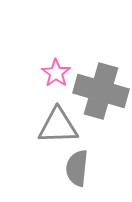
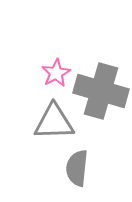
pink star: rotated 8 degrees clockwise
gray triangle: moved 4 px left, 4 px up
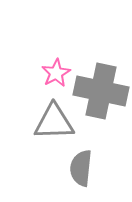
gray cross: rotated 4 degrees counterclockwise
gray semicircle: moved 4 px right
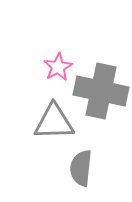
pink star: moved 2 px right, 6 px up
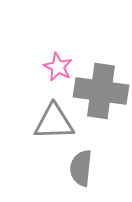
pink star: rotated 16 degrees counterclockwise
gray cross: rotated 4 degrees counterclockwise
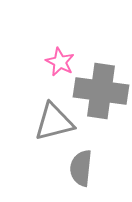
pink star: moved 2 px right, 5 px up
gray triangle: rotated 12 degrees counterclockwise
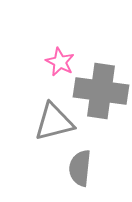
gray semicircle: moved 1 px left
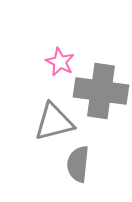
gray semicircle: moved 2 px left, 4 px up
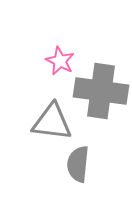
pink star: moved 1 px up
gray triangle: moved 2 px left; rotated 21 degrees clockwise
